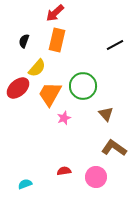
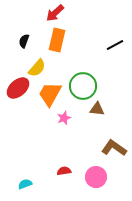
brown triangle: moved 9 px left, 5 px up; rotated 42 degrees counterclockwise
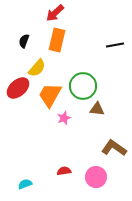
black line: rotated 18 degrees clockwise
orange trapezoid: moved 1 px down
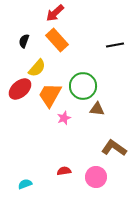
orange rectangle: rotated 55 degrees counterclockwise
red ellipse: moved 2 px right, 1 px down
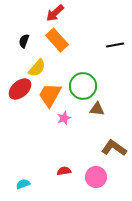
cyan semicircle: moved 2 px left
